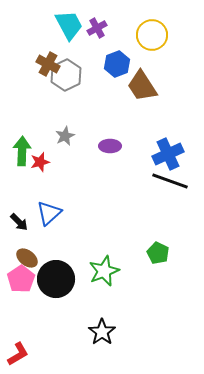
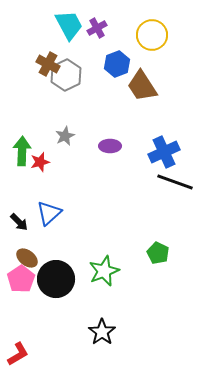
blue cross: moved 4 px left, 2 px up
black line: moved 5 px right, 1 px down
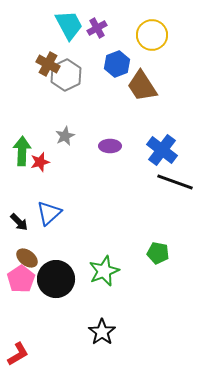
blue cross: moved 2 px left, 2 px up; rotated 28 degrees counterclockwise
green pentagon: rotated 15 degrees counterclockwise
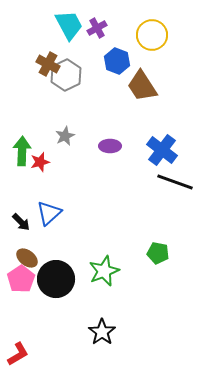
blue hexagon: moved 3 px up; rotated 20 degrees counterclockwise
black arrow: moved 2 px right
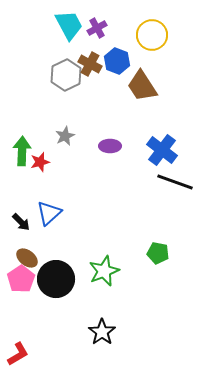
brown cross: moved 42 px right
